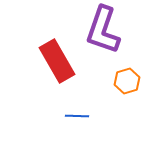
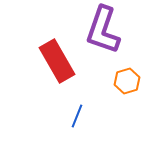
blue line: rotated 70 degrees counterclockwise
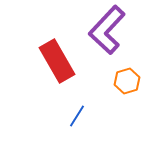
purple L-shape: moved 4 px right; rotated 24 degrees clockwise
blue line: rotated 10 degrees clockwise
